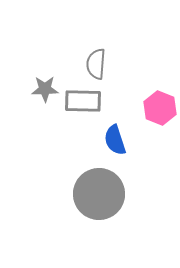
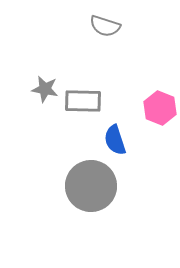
gray semicircle: moved 9 px right, 38 px up; rotated 76 degrees counterclockwise
gray star: rotated 12 degrees clockwise
gray circle: moved 8 px left, 8 px up
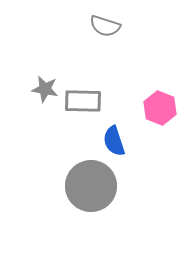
blue semicircle: moved 1 px left, 1 px down
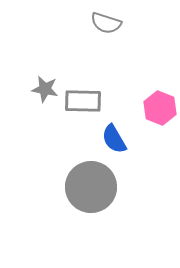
gray semicircle: moved 1 px right, 3 px up
blue semicircle: moved 2 px up; rotated 12 degrees counterclockwise
gray circle: moved 1 px down
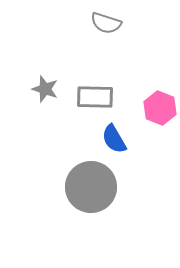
gray star: rotated 8 degrees clockwise
gray rectangle: moved 12 px right, 4 px up
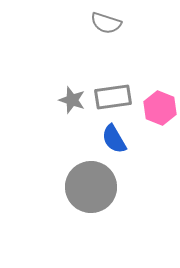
gray star: moved 27 px right, 11 px down
gray rectangle: moved 18 px right; rotated 9 degrees counterclockwise
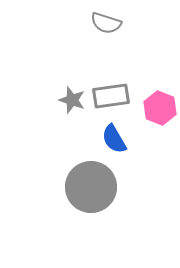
gray rectangle: moved 2 px left, 1 px up
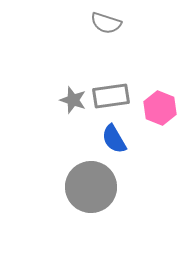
gray star: moved 1 px right
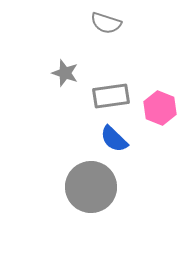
gray star: moved 8 px left, 27 px up
blue semicircle: rotated 16 degrees counterclockwise
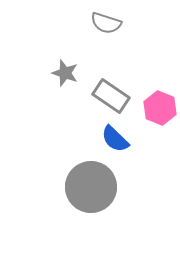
gray rectangle: rotated 42 degrees clockwise
blue semicircle: moved 1 px right
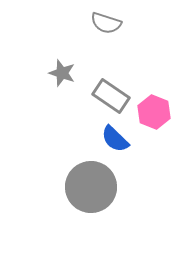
gray star: moved 3 px left
pink hexagon: moved 6 px left, 4 px down
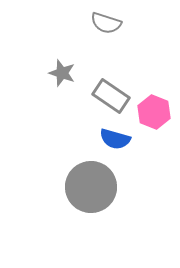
blue semicircle: rotated 28 degrees counterclockwise
